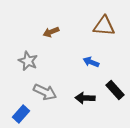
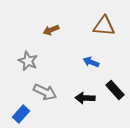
brown arrow: moved 2 px up
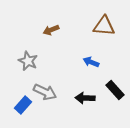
blue rectangle: moved 2 px right, 9 px up
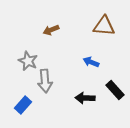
gray arrow: moved 11 px up; rotated 60 degrees clockwise
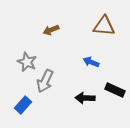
gray star: moved 1 px left, 1 px down
gray arrow: rotated 30 degrees clockwise
black rectangle: rotated 24 degrees counterclockwise
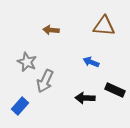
brown arrow: rotated 28 degrees clockwise
blue rectangle: moved 3 px left, 1 px down
